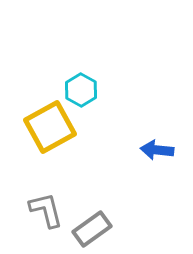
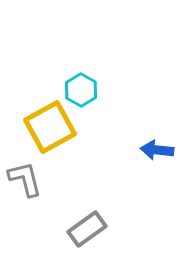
gray L-shape: moved 21 px left, 31 px up
gray rectangle: moved 5 px left
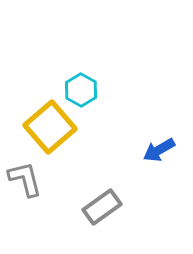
yellow square: rotated 12 degrees counterclockwise
blue arrow: moved 2 px right; rotated 36 degrees counterclockwise
gray rectangle: moved 15 px right, 22 px up
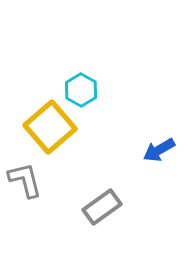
gray L-shape: moved 1 px down
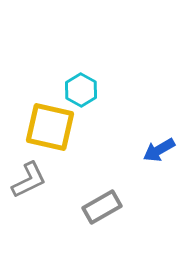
yellow square: rotated 36 degrees counterclockwise
gray L-shape: moved 4 px right; rotated 78 degrees clockwise
gray rectangle: rotated 6 degrees clockwise
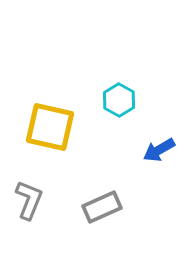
cyan hexagon: moved 38 px right, 10 px down
gray L-shape: moved 20 px down; rotated 42 degrees counterclockwise
gray rectangle: rotated 6 degrees clockwise
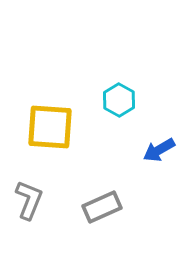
yellow square: rotated 9 degrees counterclockwise
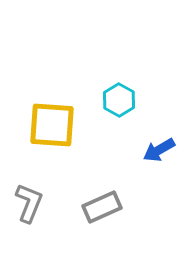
yellow square: moved 2 px right, 2 px up
gray L-shape: moved 3 px down
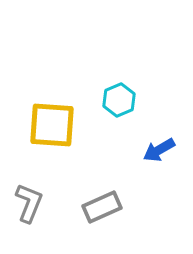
cyan hexagon: rotated 8 degrees clockwise
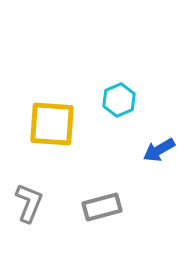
yellow square: moved 1 px up
gray rectangle: rotated 9 degrees clockwise
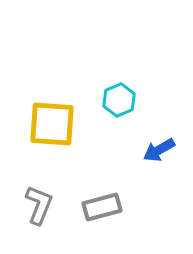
gray L-shape: moved 10 px right, 2 px down
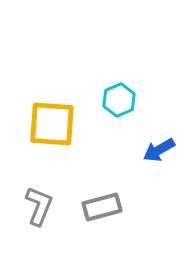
gray L-shape: moved 1 px down
